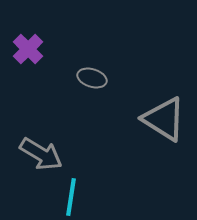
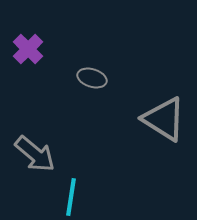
gray arrow: moved 6 px left; rotated 9 degrees clockwise
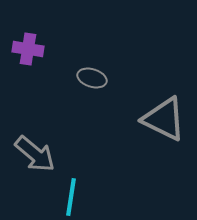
purple cross: rotated 36 degrees counterclockwise
gray triangle: rotated 6 degrees counterclockwise
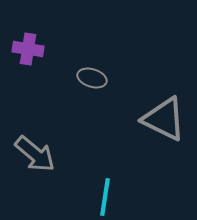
cyan line: moved 34 px right
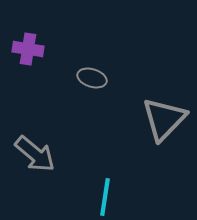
gray triangle: rotated 48 degrees clockwise
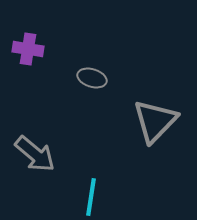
gray triangle: moved 9 px left, 2 px down
cyan line: moved 14 px left
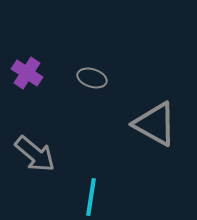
purple cross: moved 1 px left, 24 px down; rotated 24 degrees clockwise
gray triangle: moved 3 px down; rotated 45 degrees counterclockwise
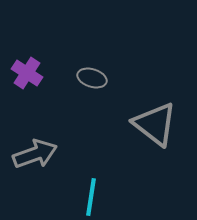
gray triangle: rotated 9 degrees clockwise
gray arrow: rotated 60 degrees counterclockwise
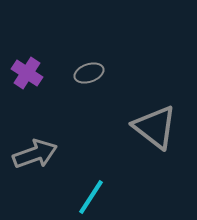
gray ellipse: moved 3 px left, 5 px up; rotated 36 degrees counterclockwise
gray triangle: moved 3 px down
cyan line: rotated 24 degrees clockwise
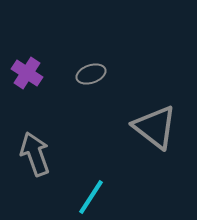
gray ellipse: moved 2 px right, 1 px down
gray arrow: rotated 90 degrees counterclockwise
